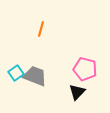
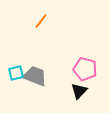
orange line: moved 8 px up; rotated 21 degrees clockwise
cyan square: rotated 21 degrees clockwise
black triangle: moved 2 px right, 1 px up
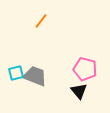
black triangle: rotated 24 degrees counterclockwise
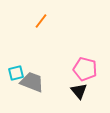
gray trapezoid: moved 3 px left, 6 px down
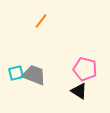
gray trapezoid: moved 2 px right, 7 px up
black triangle: rotated 18 degrees counterclockwise
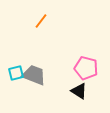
pink pentagon: moved 1 px right, 1 px up
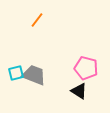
orange line: moved 4 px left, 1 px up
